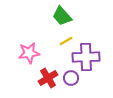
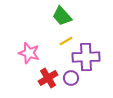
pink star: rotated 25 degrees clockwise
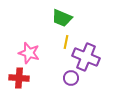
green trapezoid: moved 2 px down; rotated 25 degrees counterclockwise
yellow line: moved 1 px down; rotated 48 degrees counterclockwise
purple cross: rotated 24 degrees clockwise
red cross: moved 29 px left; rotated 36 degrees clockwise
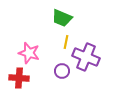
purple circle: moved 9 px left, 7 px up
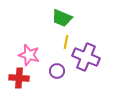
pink star: moved 2 px down
purple circle: moved 5 px left
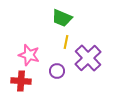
purple cross: moved 2 px right, 1 px down; rotated 24 degrees clockwise
red cross: moved 2 px right, 3 px down
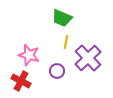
red cross: rotated 24 degrees clockwise
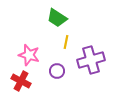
green trapezoid: moved 5 px left; rotated 10 degrees clockwise
purple cross: moved 3 px right, 2 px down; rotated 28 degrees clockwise
